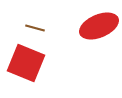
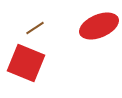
brown line: rotated 48 degrees counterclockwise
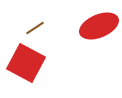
red square: rotated 6 degrees clockwise
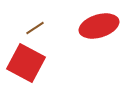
red ellipse: rotated 6 degrees clockwise
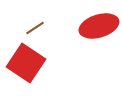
red square: rotated 6 degrees clockwise
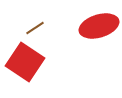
red square: moved 1 px left, 1 px up
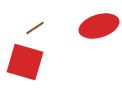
red square: rotated 18 degrees counterclockwise
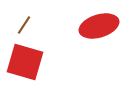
brown line: moved 11 px left, 3 px up; rotated 24 degrees counterclockwise
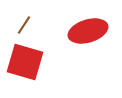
red ellipse: moved 11 px left, 5 px down
